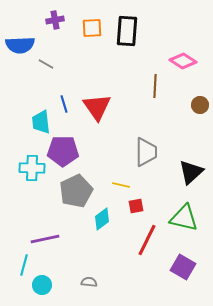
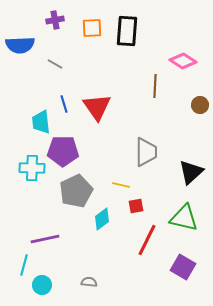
gray line: moved 9 px right
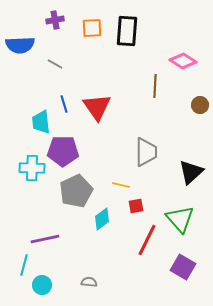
green triangle: moved 4 px left, 1 px down; rotated 36 degrees clockwise
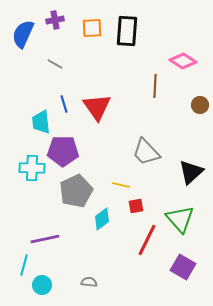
blue semicircle: moved 3 px right, 11 px up; rotated 116 degrees clockwise
gray trapezoid: rotated 136 degrees clockwise
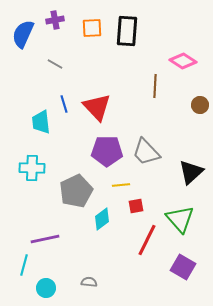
red triangle: rotated 8 degrees counterclockwise
purple pentagon: moved 44 px right
yellow line: rotated 18 degrees counterclockwise
cyan circle: moved 4 px right, 3 px down
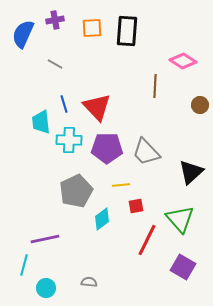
purple pentagon: moved 3 px up
cyan cross: moved 37 px right, 28 px up
